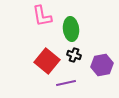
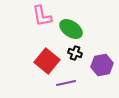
green ellipse: rotated 50 degrees counterclockwise
black cross: moved 1 px right, 2 px up
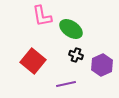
black cross: moved 1 px right, 2 px down
red square: moved 14 px left
purple hexagon: rotated 15 degrees counterclockwise
purple line: moved 1 px down
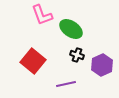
pink L-shape: moved 1 px up; rotated 10 degrees counterclockwise
black cross: moved 1 px right
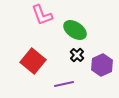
green ellipse: moved 4 px right, 1 px down
black cross: rotated 24 degrees clockwise
purple line: moved 2 px left
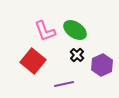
pink L-shape: moved 3 px right, 16 px down
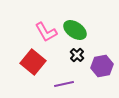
pink L-shape: moved 1 px right, 1 px down; rotated 10 degrees counterclockwise
red square: moved 1 px down
purple hexagon: moved 1 px down; rotated 15 degrees clockwise
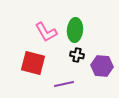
green ellipse: rotated 60 degrees clockwise
black cross: rotated 32 degrees counterclockwise
red square: moved 1 px down; rotated 25 degrees counterclockwise
purple hexagon: rotated 15 degrees clockwise
